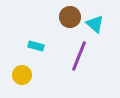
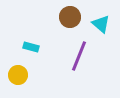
cyan triangle: moved 6 px right
cyan rectangle: moved 5 px left, 1 px down
yellow circle: moved 4 px left
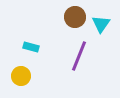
brown circle: moved 5 px right
cyan triangle: rotated 24 degrees clockwise
yellow circle: moved 3 px right, 1 px down
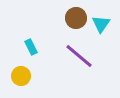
brown circle: moved 1 px right, 1 px down
cyan rectangle: rotated 49 degrees clockwise
purple line: rotated 72 degrees counterclockwise
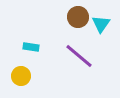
brown circle: moved 2 px right, 1 px up
cyan rectangle: rotated 56 degrees counterclockwise
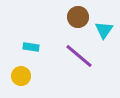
cyan triangle: moved 3 px right, 6 px down
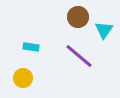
yellow circle: moved 2 px right, 2 px down
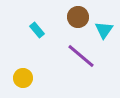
cyan rectangle: moved 6 px right, 17 px up; rotated 42 degrees clockwise
purple line: moved 2 px right
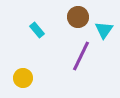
purple line: rotated 76 degrees clockwise
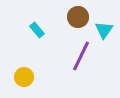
yellow circle: moved 1 px right, 1 px up
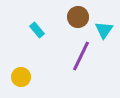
yellow circle: moved 3 px left
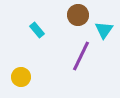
brown circle: moved 2 px up
